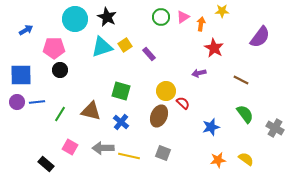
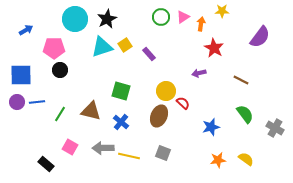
black star: moved 2 px down; rotated 18 degrees clockwise
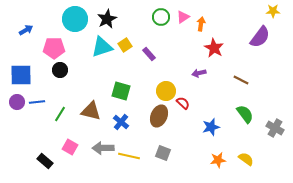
yellow star: moved 51 px right
black rectangle: moved 1 px left, 3 px up
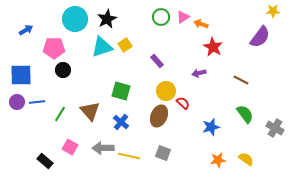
orange arrow: rotated 80 degrees counterclockwise
red star: moved 1 px left, 1 px up
purple rectangle: moved 8 px right, 7 px down
black circle: moved 3 px right
brown triangle: moved 1 px left; rotated 35 degrees clockwise
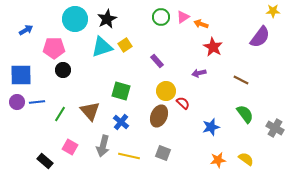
gray arrow: moved 2 px up; rotated 75 degrees counterclockwise
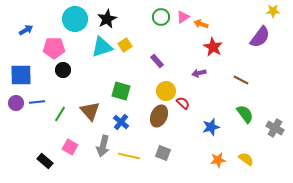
purple circle: moved 1 px left, 1 px down
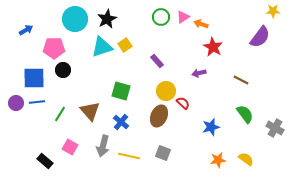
blue square: moved 13 px right, 3 px down
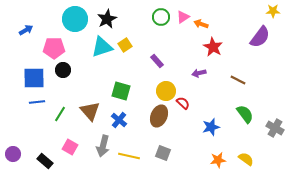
brown line: moved 3 px left
purple circle: moved 3 px left, 51 px down
blue cross: moved 2 px left, 2 px up
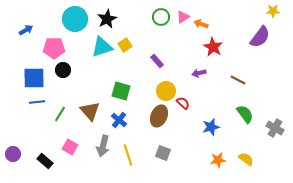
yellow line: moved 1 px left, 1 px up; rotated 60 degrees clockwise
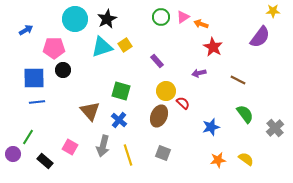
green line: moved 32 px left, 23 px down
gray cross: rotated 18 degrees clockwise
